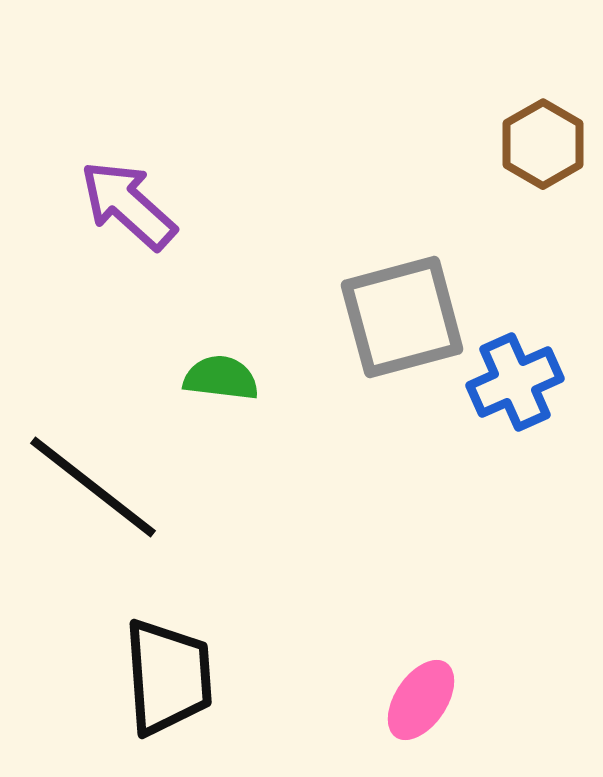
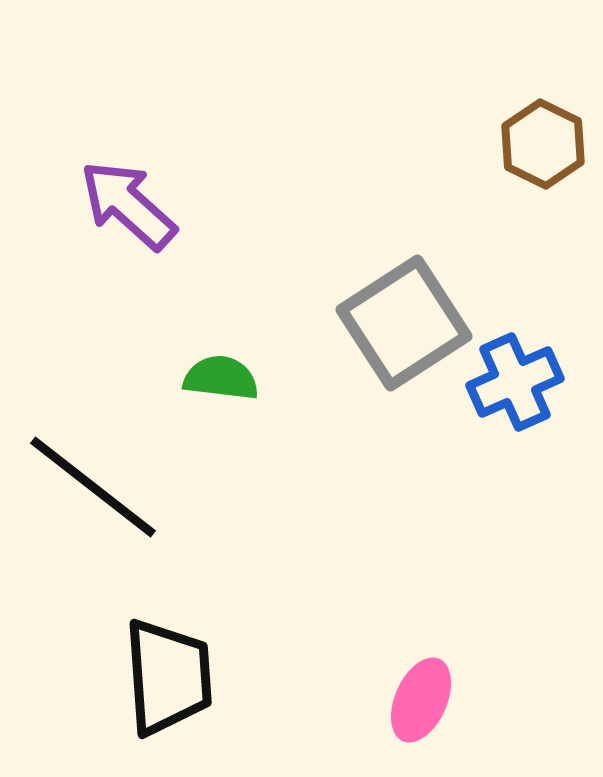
brown hexagon: rotated 4 degrees counterclockwise
gray square: moved 2 px right, 6 px down; rotated 18 degrees counterclockwise
pink ellipse: rotated 10 degrees counterclockwise
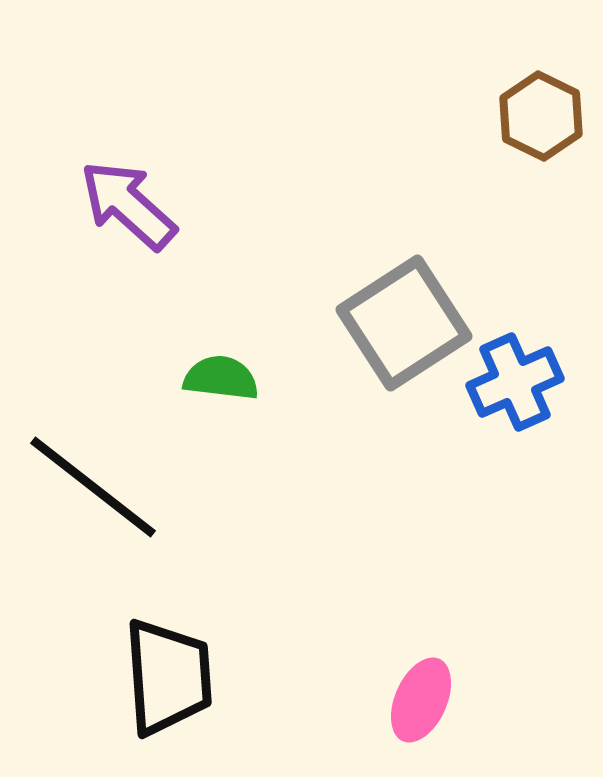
brown hexagon: moved 2 px left, 28 px up
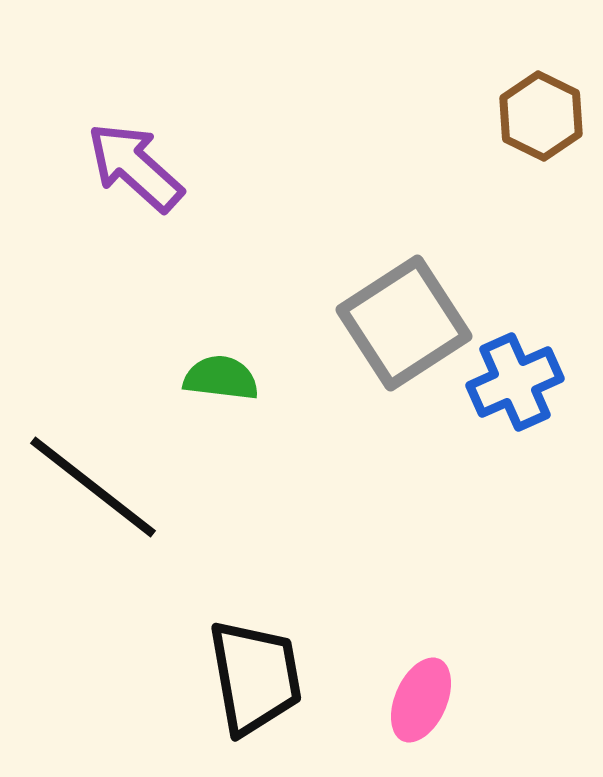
purple arrow: moved 7 px right, 38 px up
black trapezoid: moved 87 px right; rotated 6 degrees counterclockwise
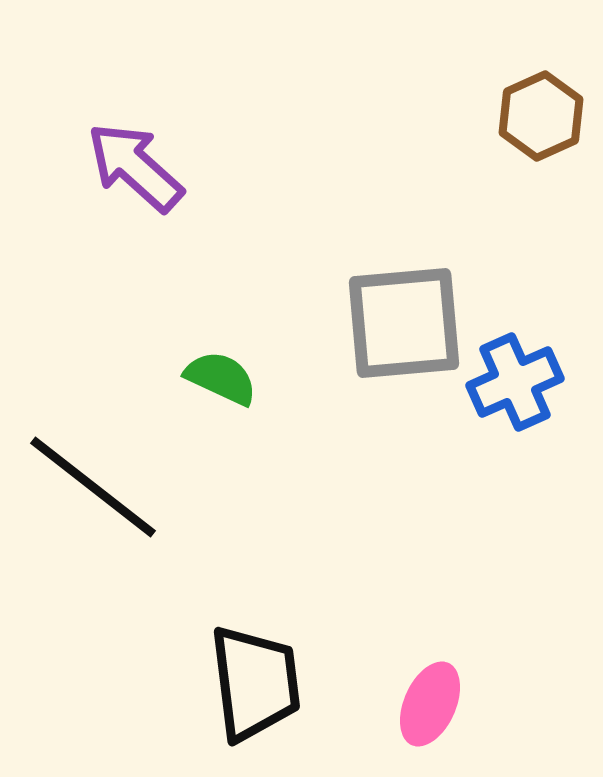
brown hexagon: rotated 10 degrees clockwise
gray square: rotated 28 degrees clockwise
green semicircle: rotated 18 degrees clockwise
black trapezoid: moved 6 px down; rotated 3 degrees clockwise
pink ellipse: moved 9 px right, 4 px down
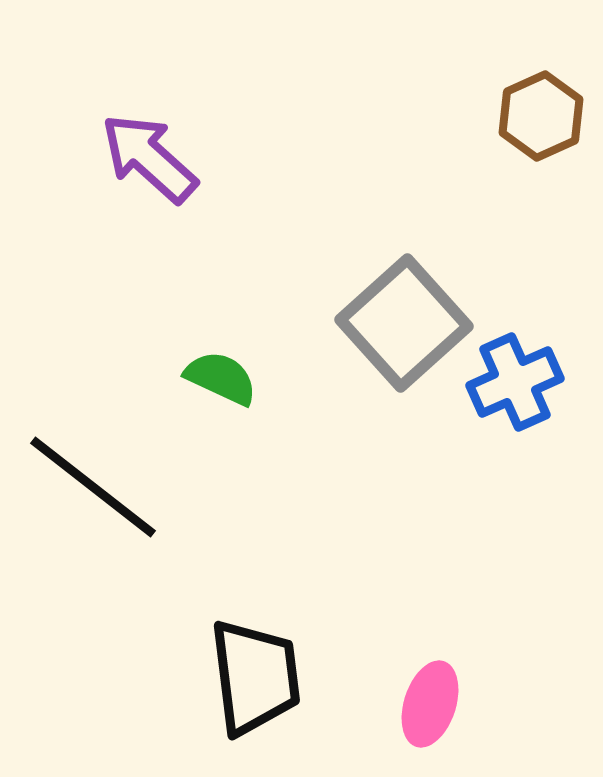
purple arrow: moved 14 px right, 9 px up
gray square: rotated 37 degrees counterclockwise
black trapezoid: moved 6 px up
pink ellipse: rotated 6 degrees counterclockwise
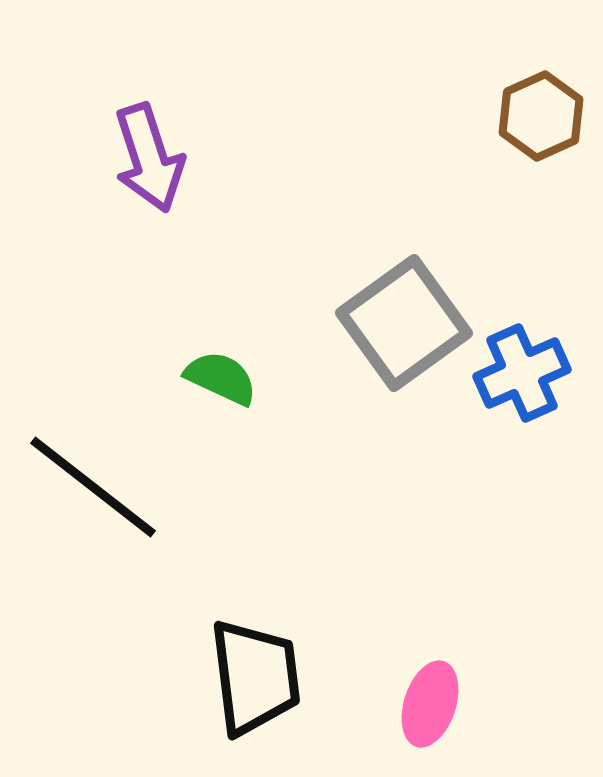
purple arrow: rotated 150 degrees counterclockwise
gray square: rotated 6 degrees clockwise
blue cross: moved 7 px right, 9 px up
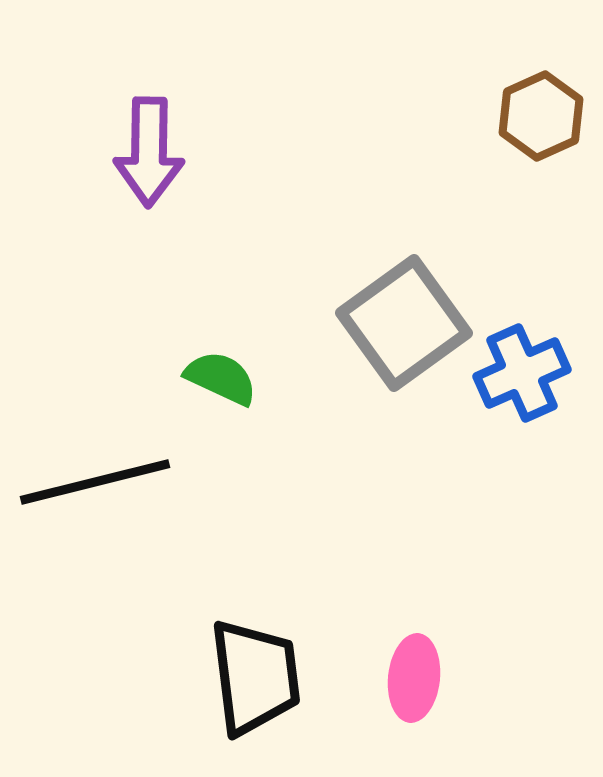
purple arrow: moved 6 px up; rotated 19 degrees clockwise
black line: moved 2 px right, 5 px up; rotated 52 degrees counterclockwise
pink ellipse: moved 16 px left, 26 px up; rotated 12 degrees counterclockwise
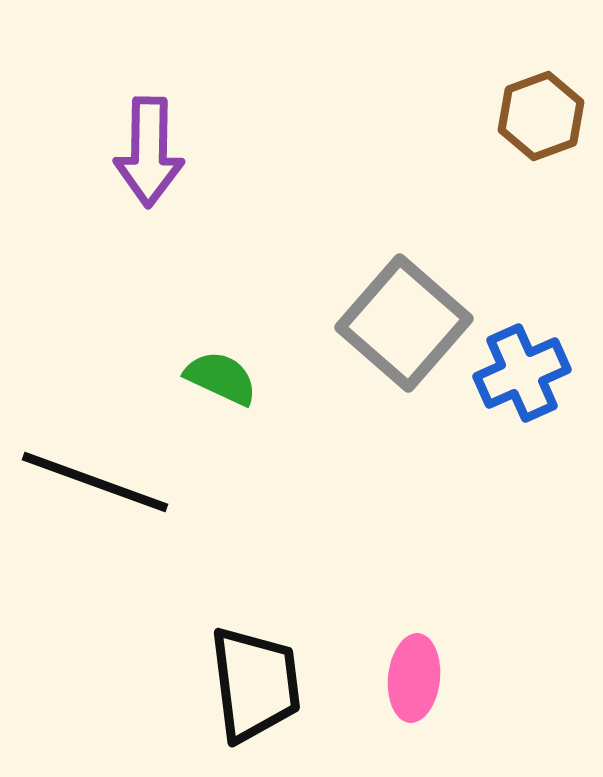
brown hexagon: rotated 4 degrees clockwise
gray square: rotated 13 degrees counterclockwise
black line: rotated 34 degrees clockwise
black trapezoid: moved 7 px down
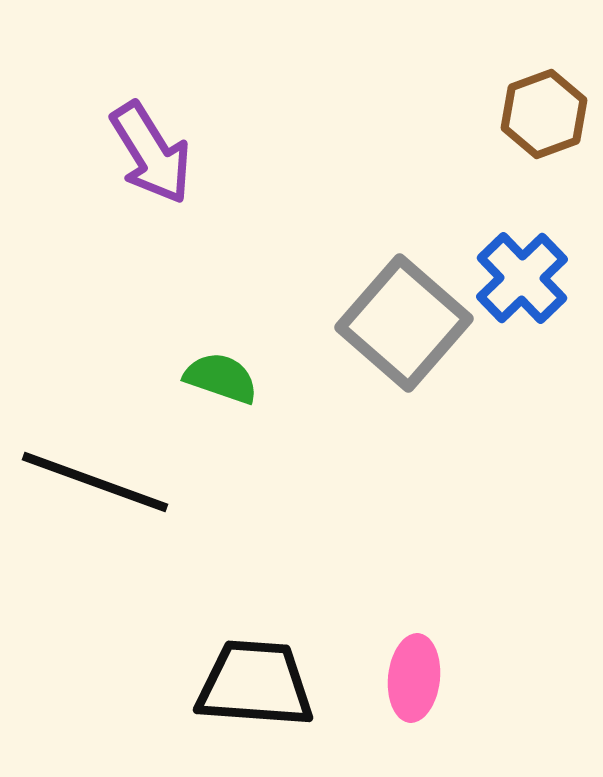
brown hexagon: moved 3 px right, 2 px up
purple arrow: moved 2 px right, 1 px down; rotated 33 degrees counterclockwise
blue cross: moved 95 px up; rotated 20 degrees counterclockwise
green semicircle: rotated 6 degrees counterclockwise
black trapezoid: rotated 79 degrees counterclockwise
